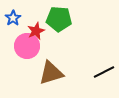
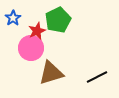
green pentagon: moved 1 px left, 1 px down; rotated 30 degrees counterclockwise
red star: moved 1 px right
pink circle: moved 4 px right, 2 px down
black line: moved 7 px left, 5 px down
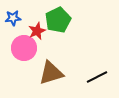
blue star: rotated 28 degrees clockwise
pink circle: moved 7 px left
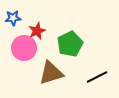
green pentagon: moved 12 px right, 24 px down
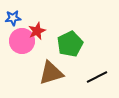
pink circle: moved 2 px left, 7 px up
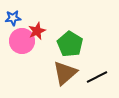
green pentagon: rotated 15 degrees counterclockwise
brown triangle: moved 14 px right; rotated 24 degrees counterclockwise
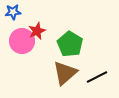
blue star: moved 6 px up
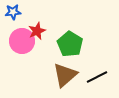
brown triangle: moved 2 px down
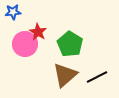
red star: moved 1 px right, 1 px down; rotated 18 degrees counterclockwise
pink circle: moved 3 px right, 3 px down
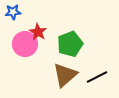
green pentagon: rotated 20 degrees clockwise
